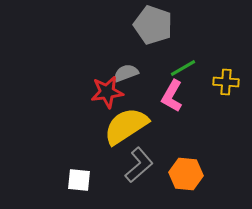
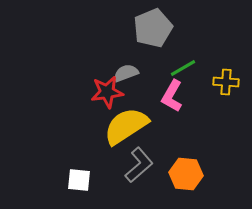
gray pentagon: moved 3 px down; rotated 30 degrees clockwise
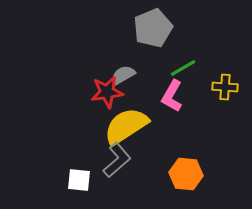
gray semicircle: moved 3 px left, 2 px down; rotated 10 degrees counterclockwise
yellow cross: moved 1 px left, 5 px down
gray L-shape: moved 22 px left, 5 px up
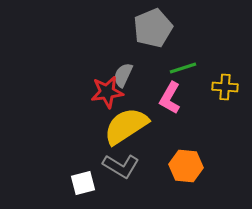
green line: rotated 12 degrees clockwise
gray semicircle: rotated 35 degrees counterclockwise
pink L-shape: moved 2 px left, 2 px down
gray L-shape: moved 4 px right, 6 px down; rotated 72 degrees clockwise
orange hexagon: moved 8 px up
white square: moved 4 px right, 3 px down; rotated 20 degrees counterclockwise
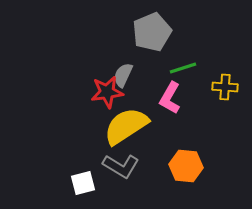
gray pentagon: moved 1 px left, 4 px down
